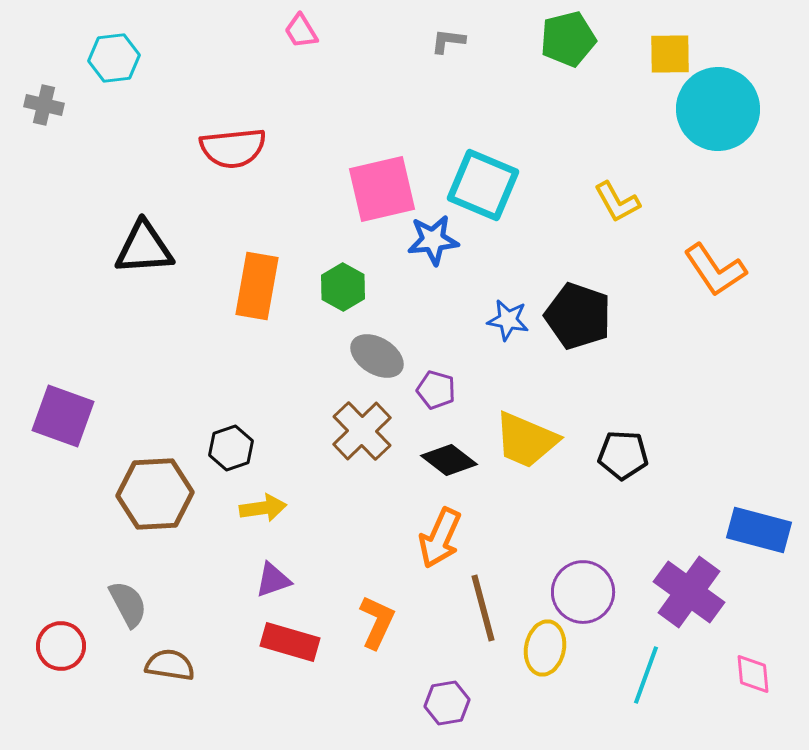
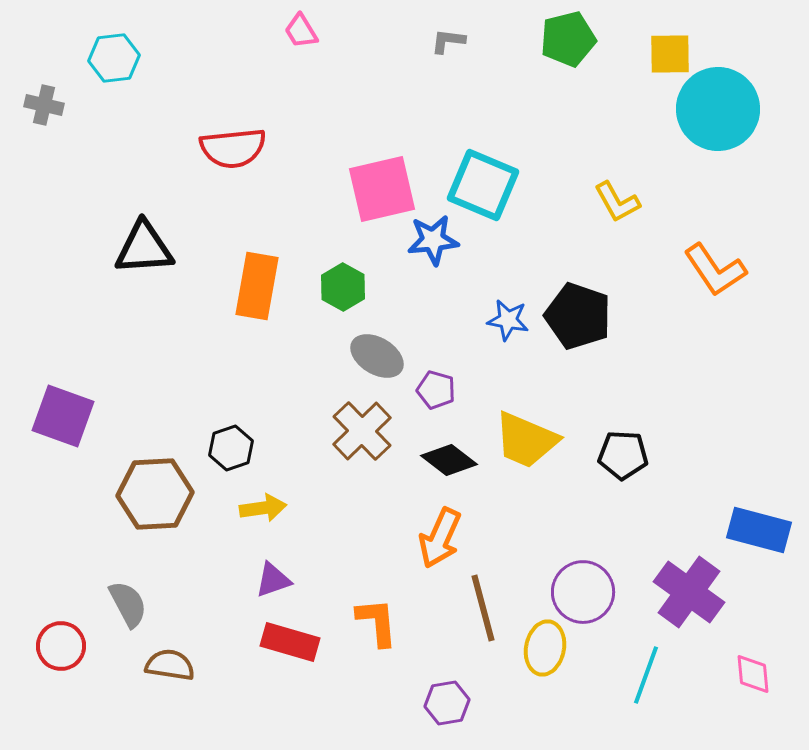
orange L-shape at (377, 622): rotated 30 degrees counterclockwise
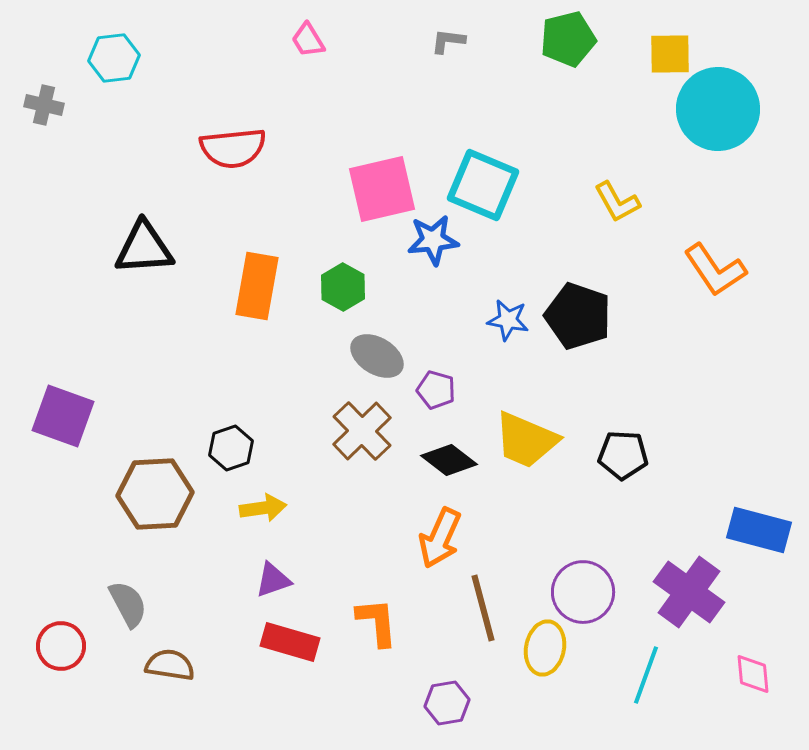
pink trapezoid at (301, 31): moved 7 px right, 9 px down
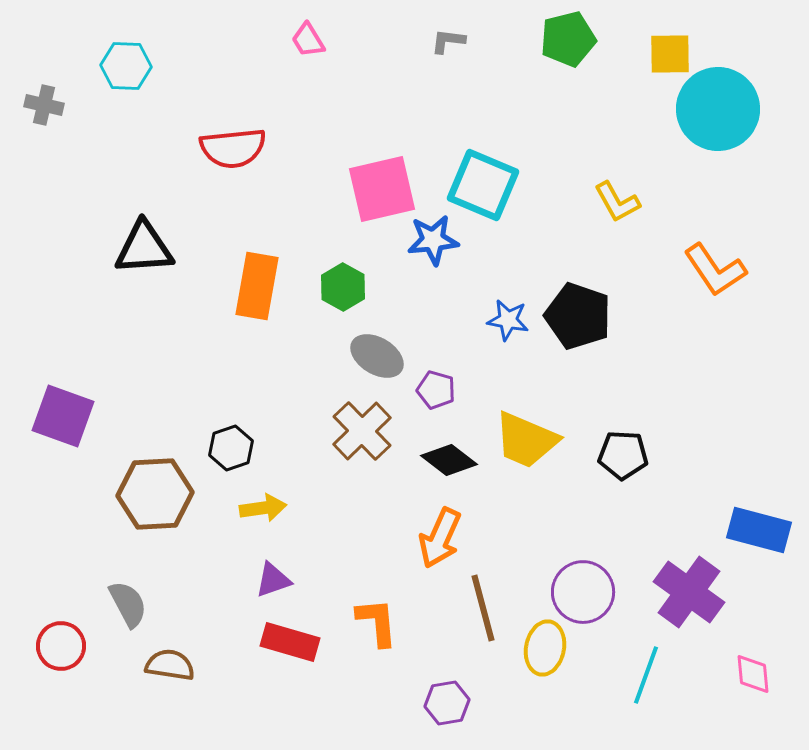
cyan hexagon at (114, 58): moved 12 px right, 8 px down; rotated 9 degrees clockwise
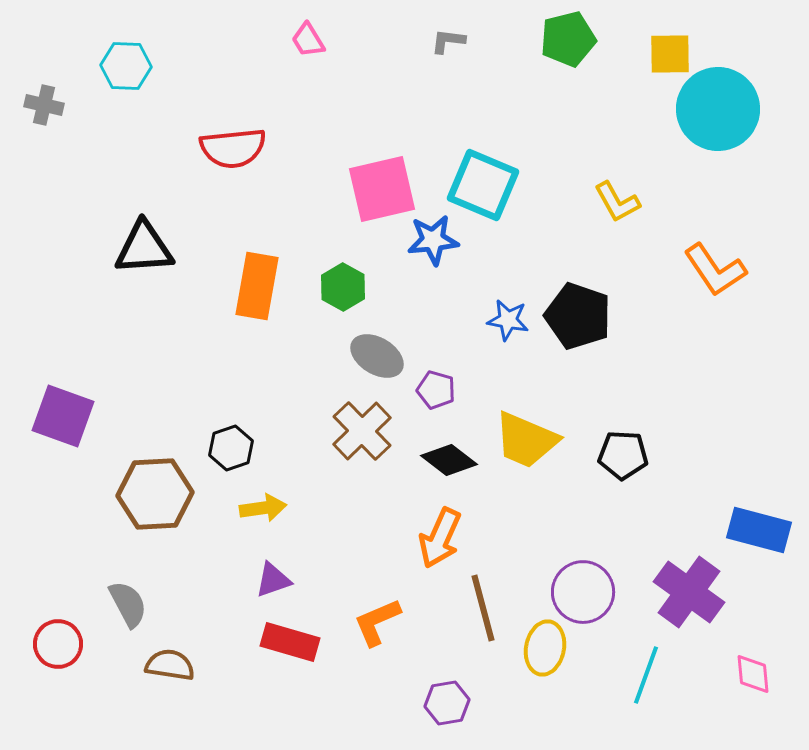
orange L-shape at (377, 622): rotated 108 degrees counterclockwise
red circle at (61, 646): moved 3 px left, 2 px up
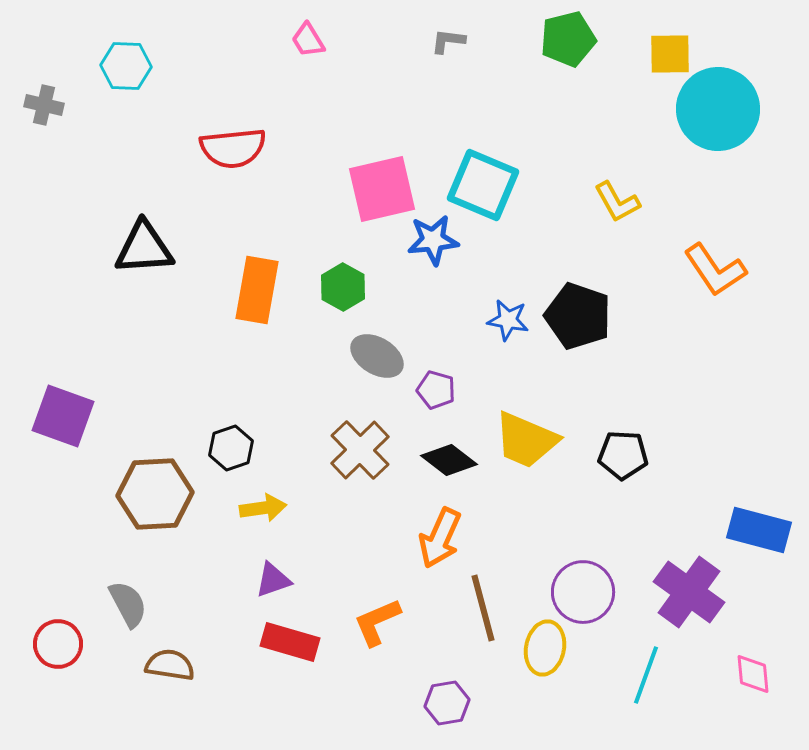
orange rectangle at (257, 286): moved 4 px down
brown cross at (362, 431): moved 2 px left, 19 px down
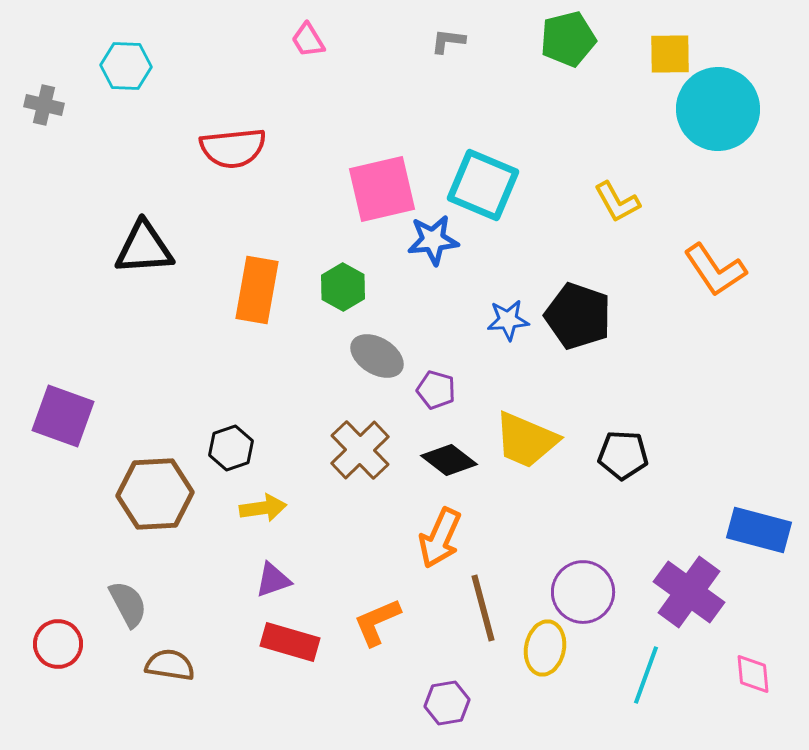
blue star at (508, 320): rotated 15 degrees counterclockwise
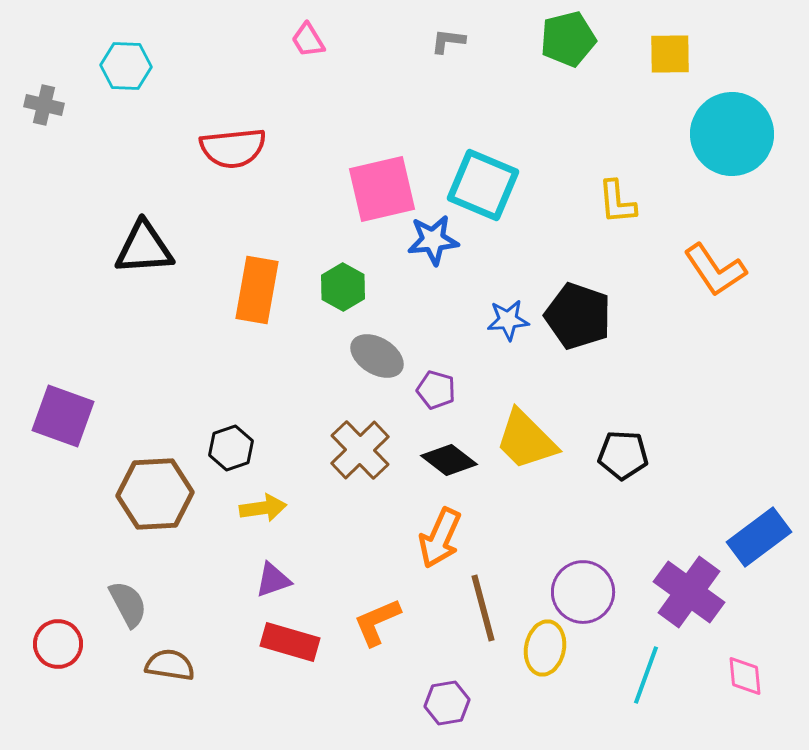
cyan circle at (718, 109): moved 14 px right, 25 px down
yellow L-shape at (617, 202): rotated 24 degrees clockwise
yellow trapezoid at (526, 440): rotated 22 degrees clockwise
blue rectangle at (759, 530): moved 7 px down; rotated 52 degrees counterclockwise
pink diamond at (753, 674): moved 8 px left, 2 px down
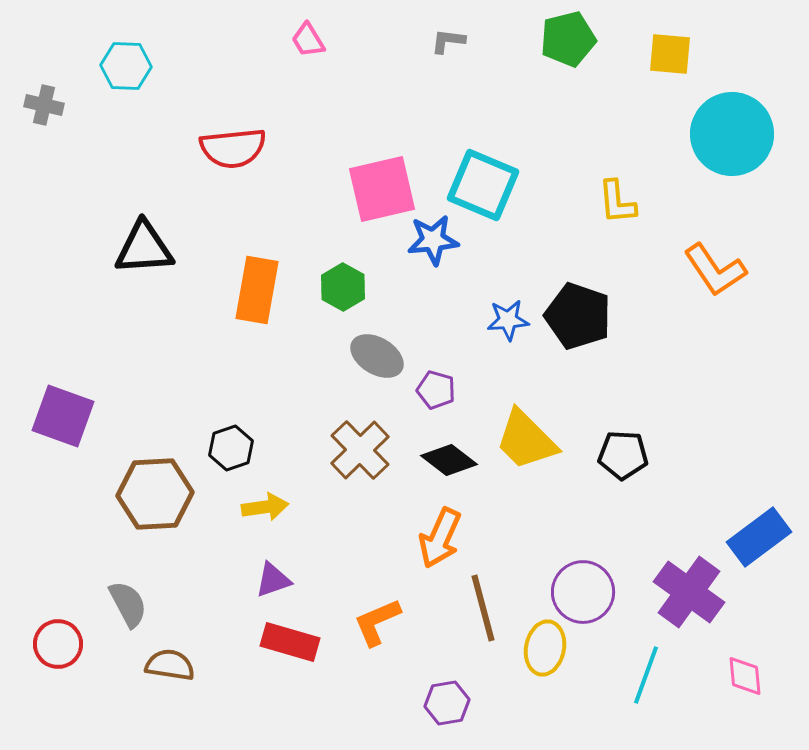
yellow square at (670, 54): rotated 6 degrees clockwise
yellow arrow at (263, 508): moved 2 px right, 1 px up
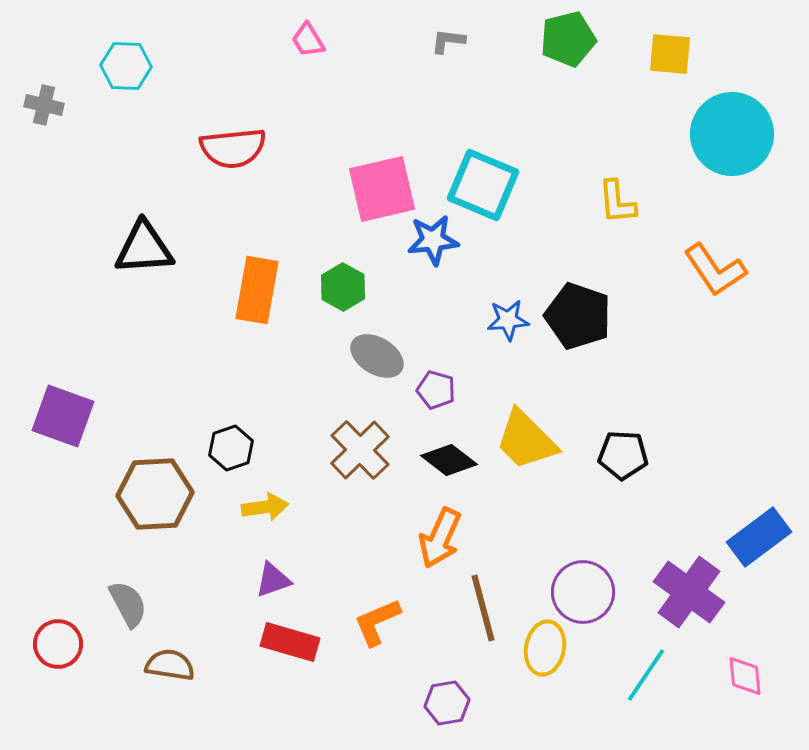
cyan line at (646, 675): rotated 14 degrees clockwise
